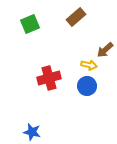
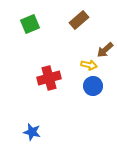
brown rectangle: moved 3 px right, 3 px down
blue circle: moved 6 px right
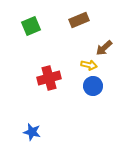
brown rectangle: rotated 18 degrees clockwise
green square: moved 1 px right, 2 px down
brown arrow: moved 1 px left, 2 px up
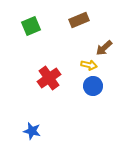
red cross: rotated 20 degrees counterclockwise
blue star: moved 1 px up
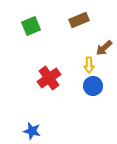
yellow arrow: rotated 77 degrees clockwise
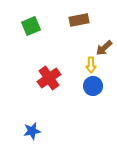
brown rectangle: rotated 12 degrees clockwise
yellow arrow: moved 2 px right
blue star: rotated 24 degrees counterclockwise
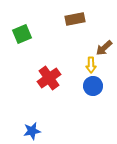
brown rectangle: moved 4 px left, 1 px up
green square: moved 9 px left, 8 px down
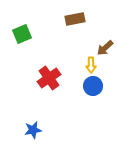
brown arrow: moved 1 px right
blue star: moved 1 px right, 1 px up
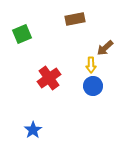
blue star: rotated 24 degrees counterclockwise
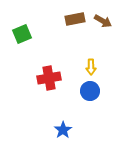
brown arrow: moved 2 px left, 27 px up; rotated 108 degrees counterclockwise
yellow arrow: moved 2 px down
red cross: rotated 25 degrees clockwise
blue circle: moved 3 px left, 5 px down
blue star: moved 30 px right
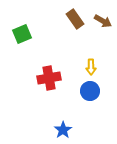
brown rectangle: rotated 66 degrees clockwise
